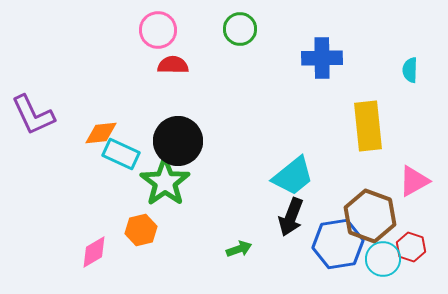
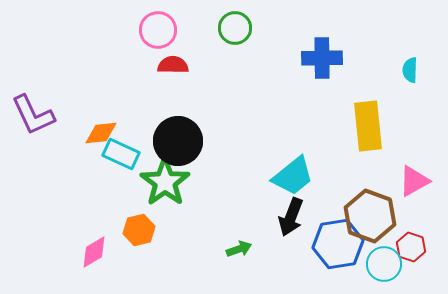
green circle: moved 5 px left, 1 px up
orange hexagon: moved 2 px left
cyan circle: moved 1 px right, 5 px down
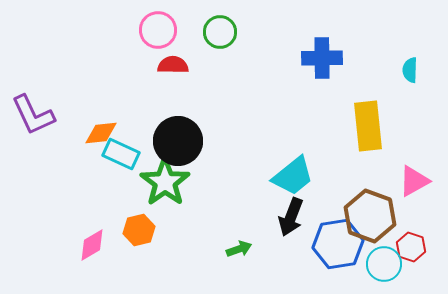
green circle: moved 15 px left, 4 px down
pink diamond: moved 2 px left, 7 px up
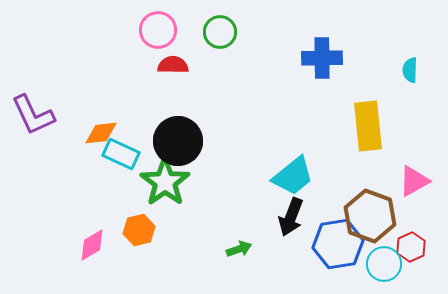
red hexagon: rotated 16 degrees clockwise
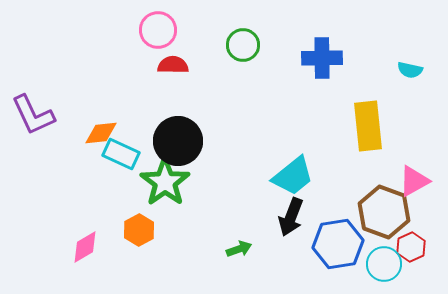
green circle: moved 23 px right, 13 px down
cyan semicircle: rotated 80 degrees counterclockwise
brown hexagon: moved 14 px right, 4 px up
orange hexagon: rotated 16 degrees counterclockwise
pink diamond: moved 7 px left, 2 px down
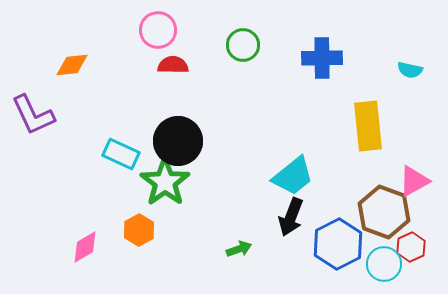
orange diamond: moved 29 px left, 68 px up
blue hexagon: rotated 18 degrees counterclockwise
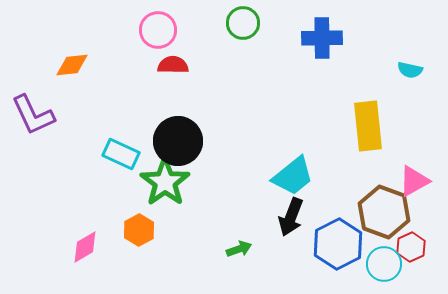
green circle: moved 22 px up
blue cross: moved 20 px up
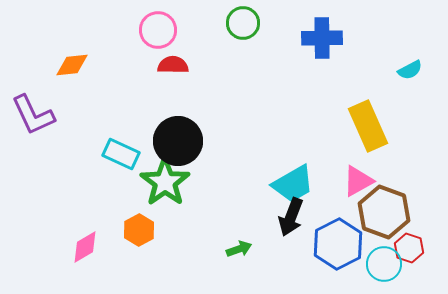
cyan semicircle: rotated 40 degrees counterclockwise
yellow rectangle: rotated 18 degrees counterclockwise
cyan trapezoid: moved 8 px down; rotated 9 degrees clockwise
pink triangle: moved 56 px left
red hexagon: moved 2 px left, 1 px down; rotated 16 degrees counterclockwise
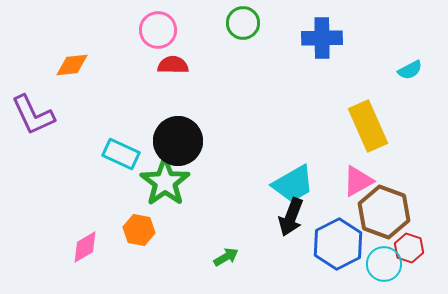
orange hexagon: rotated 20 degrees counterclockwise
green arrow: moved 13 px left, 8 px down; rotated 10 degrees counterclockwise
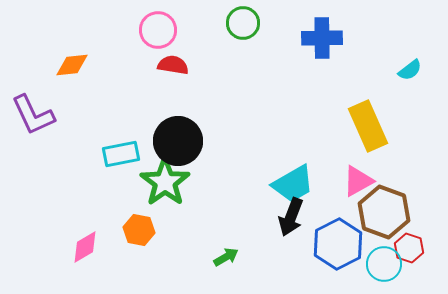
red semicircle: rotated 8 degrees clockwise
cyan semicircle: rotated 10 degrees counterclockwise
cyan rectangle: rotated 36 degrees counterclockwise
